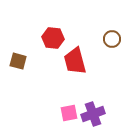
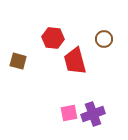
brown circle: moved 8 px left
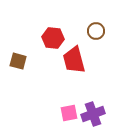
brown circle: moved 8 px left, 8 px up
red trapezoid: moved 1 px left, 1 px up
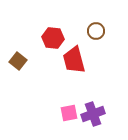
brown square: rotated 24 degrees clockwise
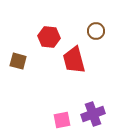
red hexagon: moved 4 px left, 1 px up
brown square: rotated 24 degrees counterclockwise
pink square: moved 7 px left, 7 px down
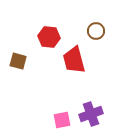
purple cross: moved 2 px left
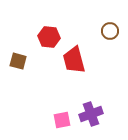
brown circle: moved 14 px right
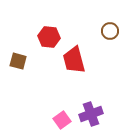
pink square: rotated 24 degrees counterclockwise
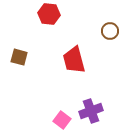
red hexagon: moved 23 px up
brown square: moved 1 px right, 4 px up
purple cross: moved 3 px up
pink square: rotated 18 degrees counterclockwise
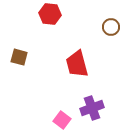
red hexagon: moved 1 px right
brown circle: moved 1 px right, 4 px up
red trapezoid: moved 3 px right, 4 px down
purple cross: moved 1 px right, 3 px up
